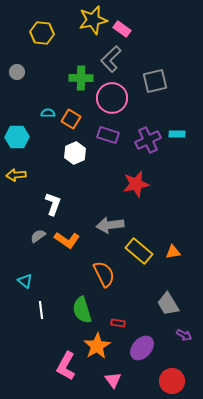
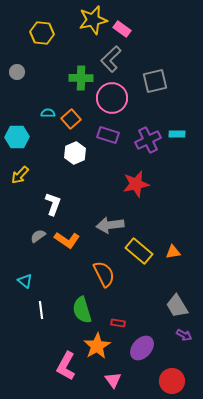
orange square: rotated 18 degrees clockwise
yellow arrow: moved 4 px right; rotated 42 degrees counterclockwise
gray trapezoid: moved 9 px right, 2 px down
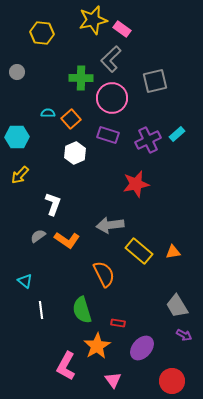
cyan rectangle: rotated 42 degrees counterclockwise
